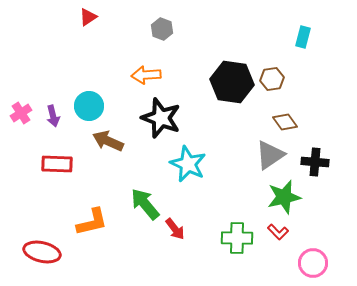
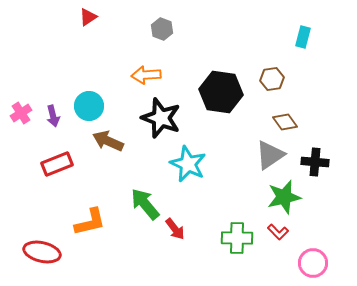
black hexagon: moved 11 px left, 10 px down
red rectangle: rotated 24 degrees counterclockwise
orange L-shape: moved 2 px left
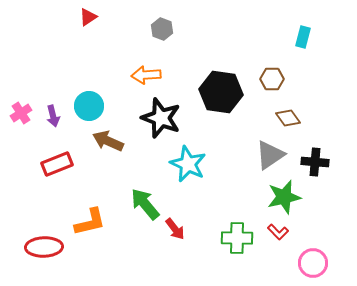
brown hexagon: rotated 10 degrees clockwise
brown diamond: moved 3 px right, 4 px up
red ellipse: moved 2 px right, 5 px up; rotated 15 degrees counterclockwise
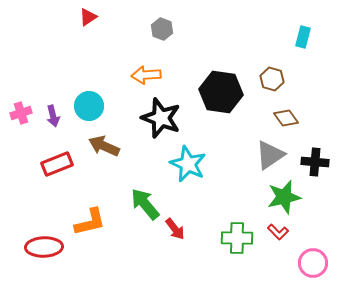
brown hexagon: rotated 15 degrees clockwise
pink cross: rotated 15 degrees clockwise
brown diamond: moved 2 px left
brown arrow: moved 4 px left, 5 px down
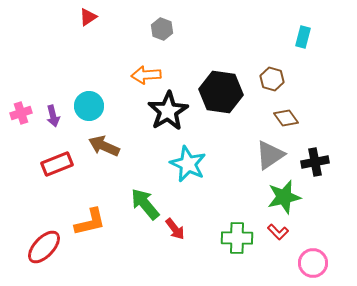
black star: moved 7 px right, 7 px up; rotated 21 degrees clockwise
black cross: rotated 16 degrees counterclockwise
red ellipse: rotated 45 degrees counterclockwise
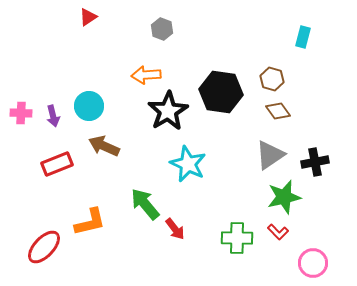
pink cross: rotated 20 degrees clockwise
brown diamond: moved 8 px left, 7 px up
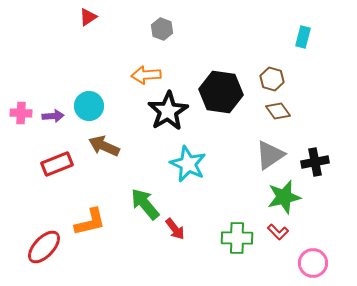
purple arrow: rotated 80 degrees counterclockwise
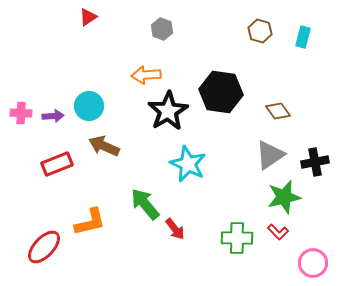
brown hexagon: moved 12 px left, 48 px up
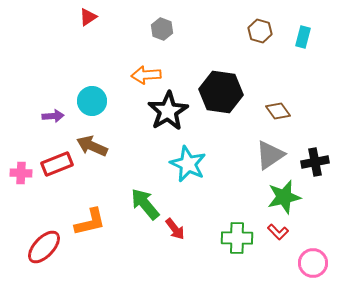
cyan circle: moved 3 px right, 5 px up
pink cross: moved 60 px down
brown arrow: moved 12 px left
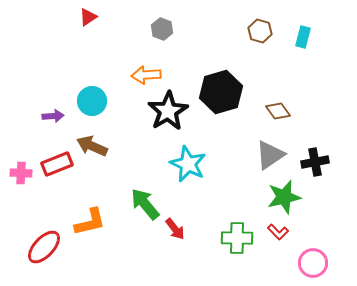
black hexagon: rotated 24 degrees counterclockwise
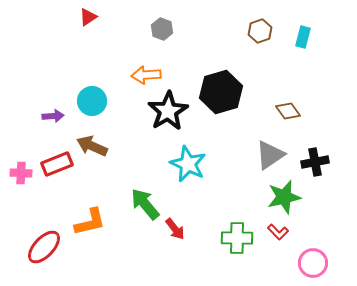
brown hexagon: rotated 25 degrees clockwise
brown diamond: moved 10 px right
